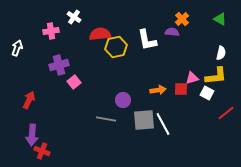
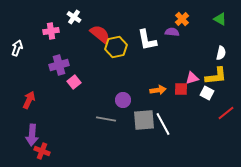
red semicircle: rotated 45 degrees clockwise
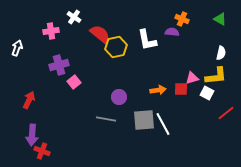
orange cross: rotated 24 degrees counterclockwise
purple circle: moved 4 px left, 3 px up
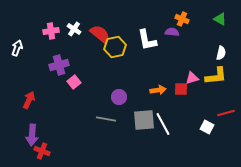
white cross: moved 12 px down
yellow hexagon: moved 1 px left
white square: moved 34 px down
red line: rotated 24 degrees clockwise
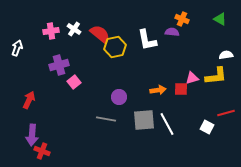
white semicircle: moved 5 px right, 2 px down; rotated 112 degrees counterclockwise
white line: moved 4 px right
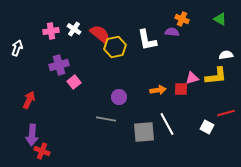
gray square: moved 12 px down
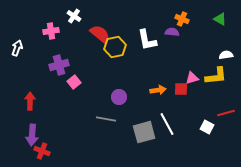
white cross: moved 13 px up
red arrow: moved 1 px right, 1 px down; rotated 24 degrees counterclockwise
gray square: rotated 10 degrees counterclockwise
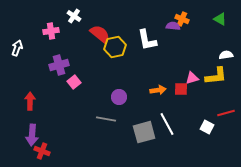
purple semicircle: moved 1 px right, 6 px up
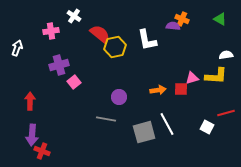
yellow L-shape: rotated 10 degrees clockwise
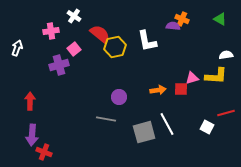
white L-shape: moved 1 px down
pink square: moved 33 px up
red cross: moved 2 px right, 1 px down
